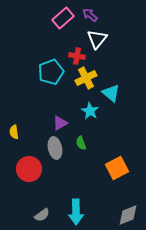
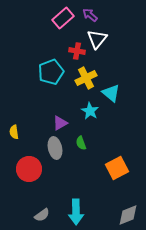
red cross: moved 5 px up
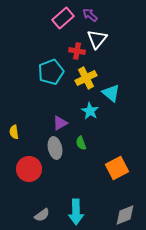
gray diamond: moved 3 px left
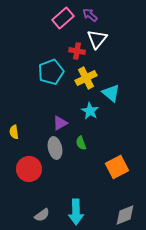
orange square: moved 1 px up
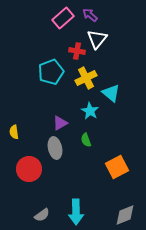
green semicircle: moved 5 px right, 3 px up
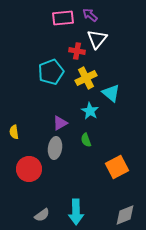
pink rectangle: rotated 35 degrees clockwise
gray ellipse: rotated 20 degrees clockwise
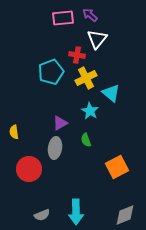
red cross: moved 4 px down
gray semicircle: rotated 14 degrees clockwise
